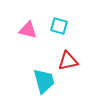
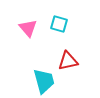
cyan square: moved 2 px up
pink triangle: moved 2 px up; rotated 36 degrees clockwise
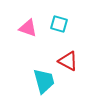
pink triangle: rotated 30 degrees counterclockwise
red triangle: rotated 40 degrees clockwise
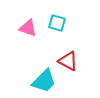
cyan square: moved 2 px left, 1 px up
cyan trapezoid: rotated 60 degrees clockwise
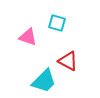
pink triangle: moved 9 px down
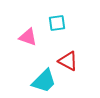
cyan square: rotated 24 degrees counterclockwise
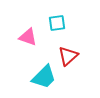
red triangle: moved 5 px up; rotated 50 degrees clockwise
cyan trapezoid: moved 4 px up
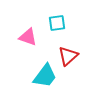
cyan trapezoid: moved 1 px right, 1 px up; rotated 8 degrees counterclockwise
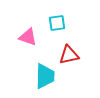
red triangle: moved 1 px right, 1 px up; rotated 30 degrees clockwise
cyan trapezoid: rotated 36 degrees counterclockwise
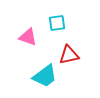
cyan trapezoid: rotated 52 degrees clockwise
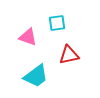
cyan trapezoid: moved 9 px left
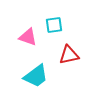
cyan square: moved 3 px left, 2 px down
